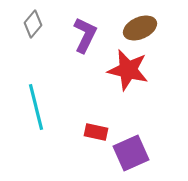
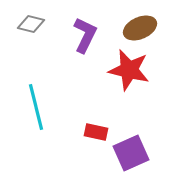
gray diamond: moved 2 px left; rotated 64 degrees clockwise
red star: moved 1 px right
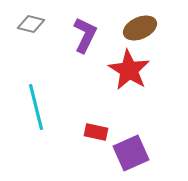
red star: rotated 18 degrees clockwise
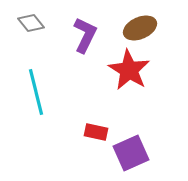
gray diamond: moved 1 px up; rotated 36 degrees clockwise
cyan line: moved 15 px up
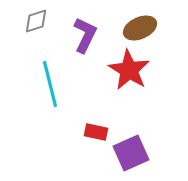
gray diamond: moved 5 px right, 2 px up; rotated 68 degrees counterclockwise
cyan line: moved 14 px right, 8 px up
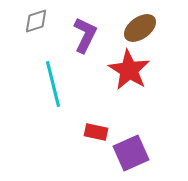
brown ellipse: rotated 12 degrees counterclockwise
cyan line: moved 3 px right
